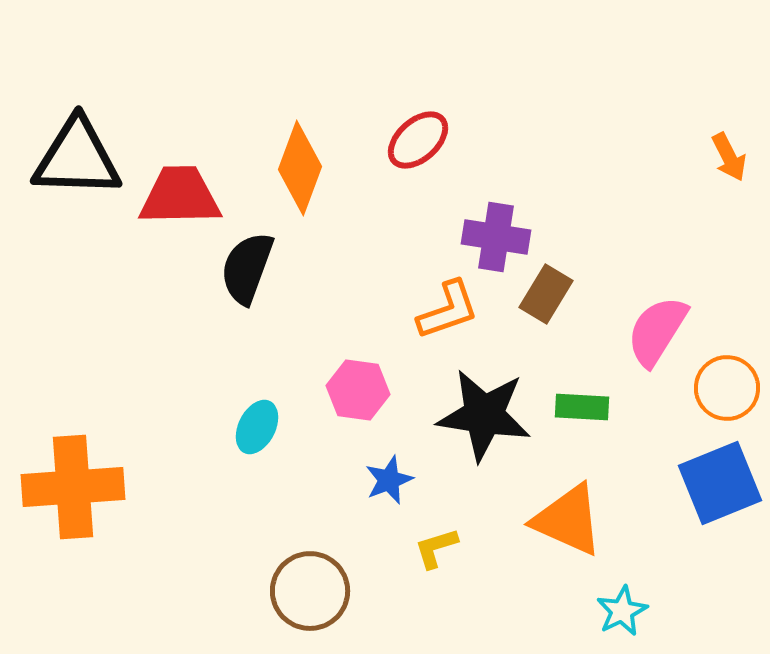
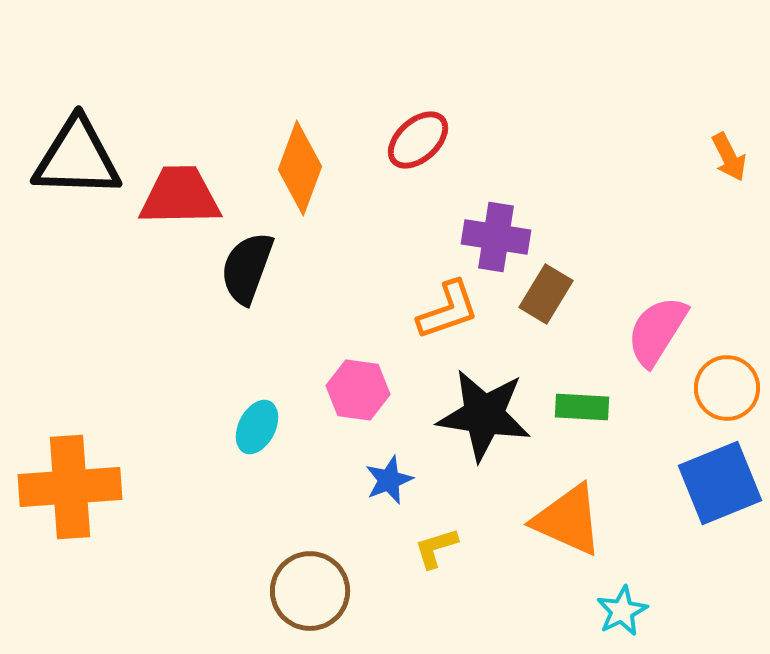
orange cross: moved 3 px left
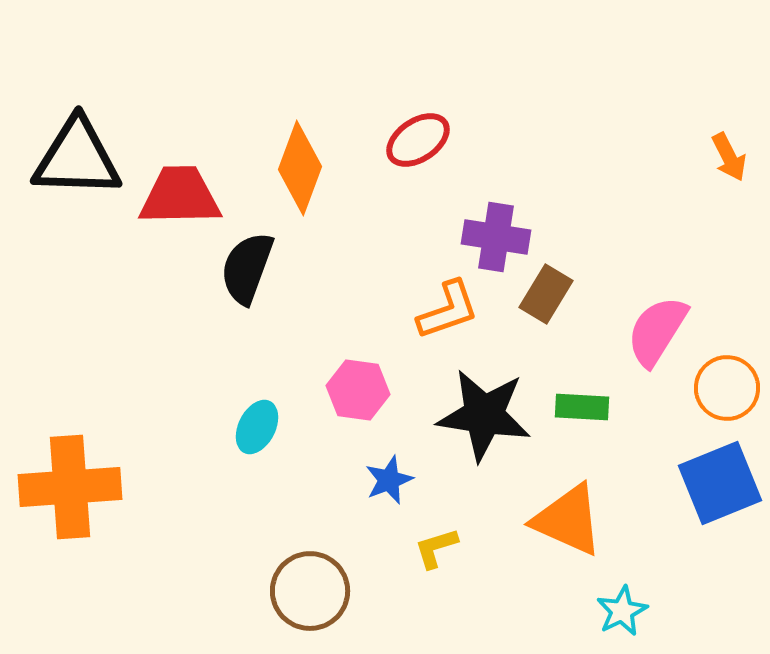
red ellipse: rotated 8 degrees clockwise
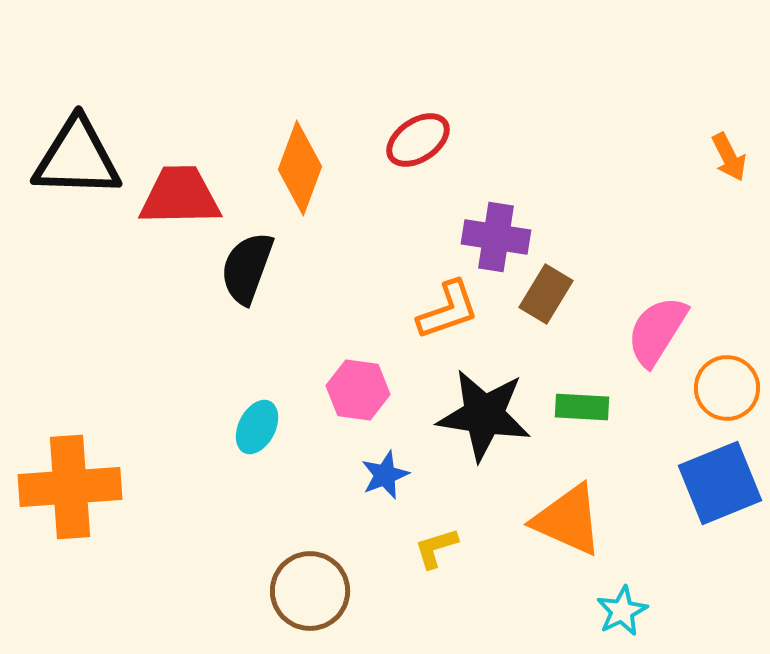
blue star: moved 4 px left, 5 px up
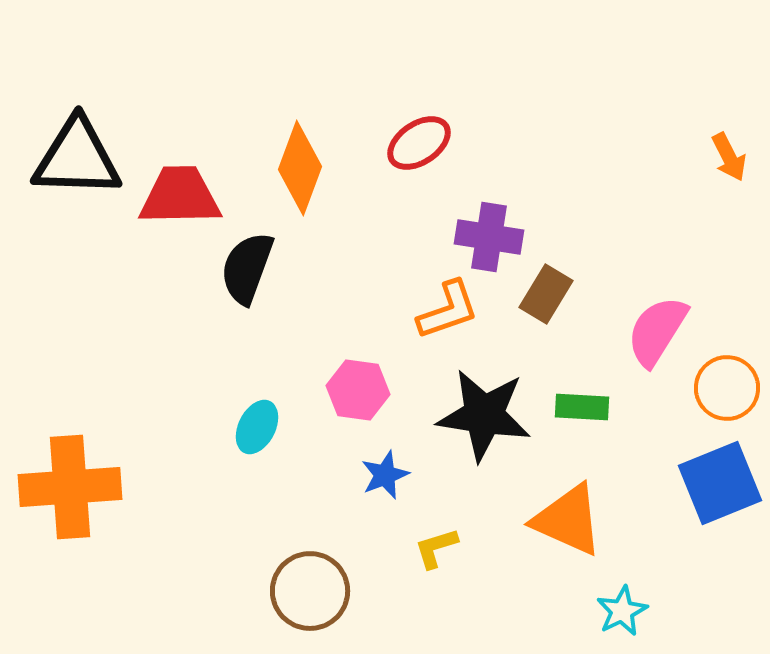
red ellipse: moved 1 px right, 3 px down
purple cross: moved 7 px left
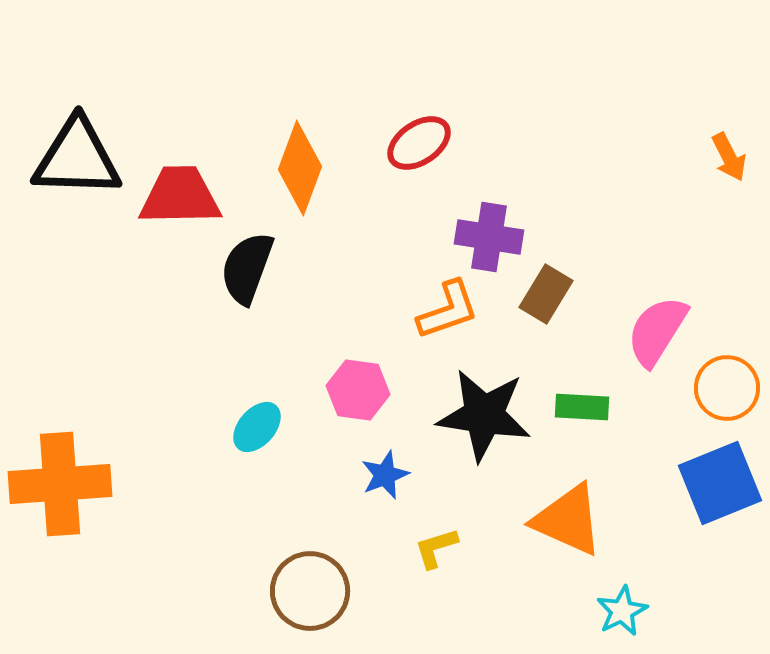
cyan ellipse: rotated 14 degrees clockwise
orange cross: moved 10 px left, 3 px up
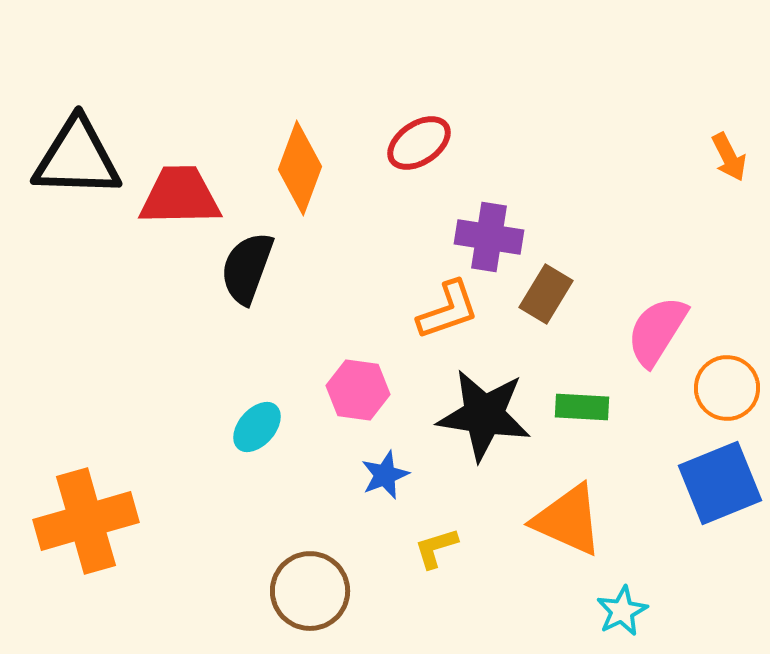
orange cross: moved 26 px right, 37 px down; rotated 12 degrees counterclockwise
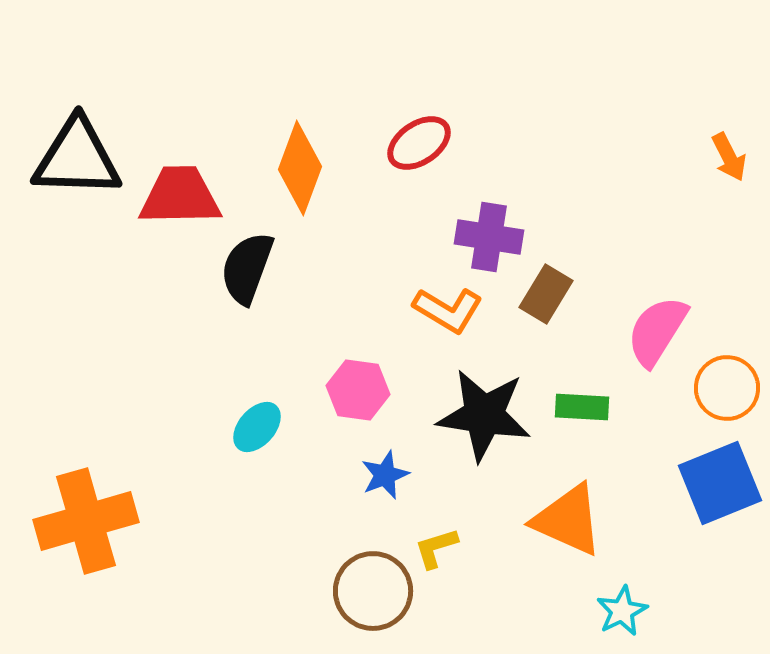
orange L-shape: rotated 50 degrees clockwise
brown circle: moved 63 px right
